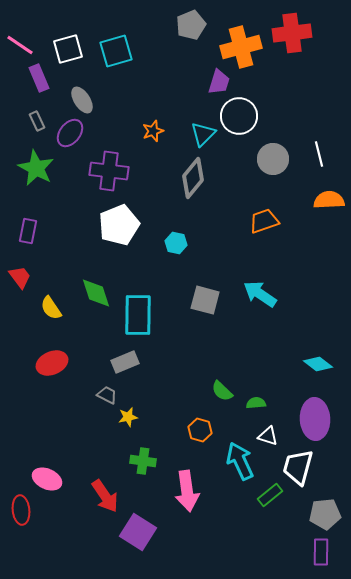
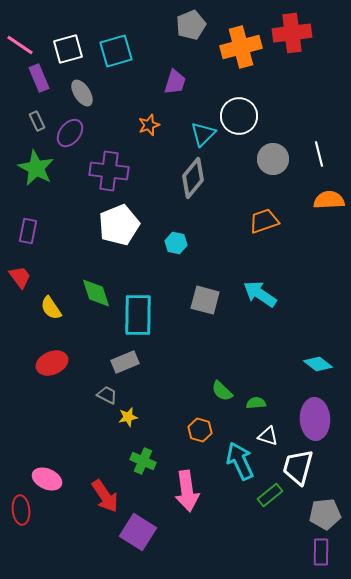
purple trapezoid at (219, 82): moved 44 px left
gray ellipse at (82, 100): moved 7 px up
orange star at (153, 131): moved 4 px left, 6 px up
green cross at (143, 461): rotated 15 degrees clockwise
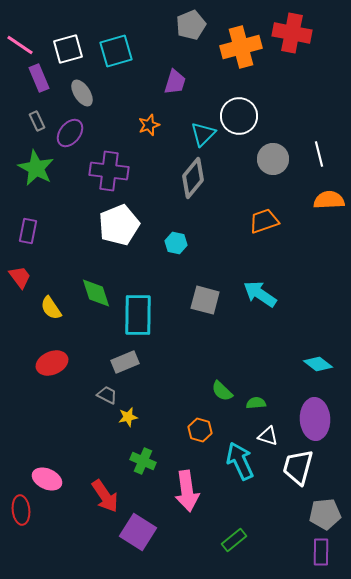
red cross at (292, 33): rotated 18 degrees clockwise
green rectangle at (270, 495): moved 36 px left, 45 px down
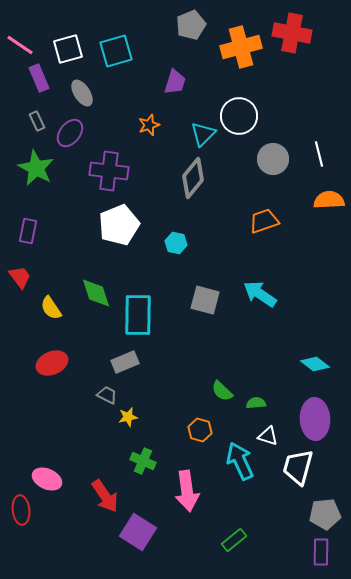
cyan diamond at (318, 364): moved 3 px left
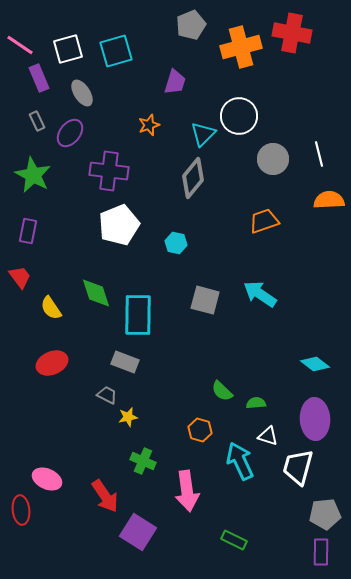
green star at (36, 168): moved 3 px left, 7 px down
gray rectangle at (125, 362): rotated 44 degrees clockwise
green rectangle at (234, 540): rotated 65 degrees clockwise
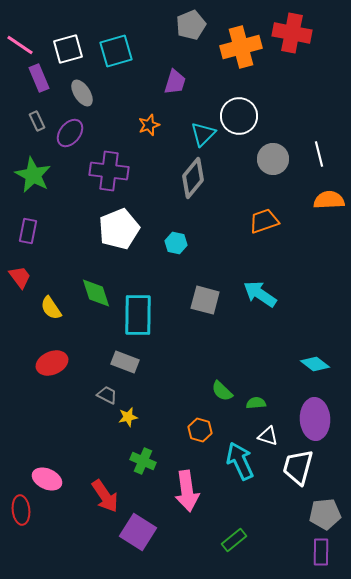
white pentagon at (119, 225): moved 4 px down
green rectangle at (234, 540): rotated 65 degrees counterclockwise
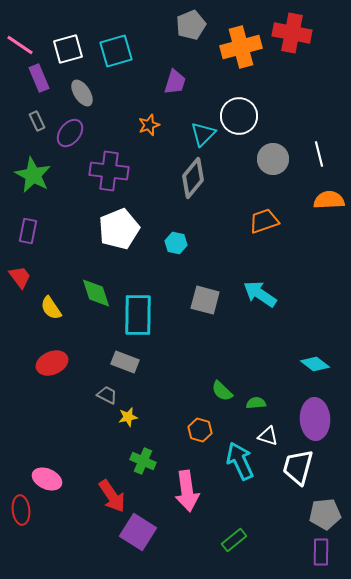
red arrow at (105, 496): moved 7 px right
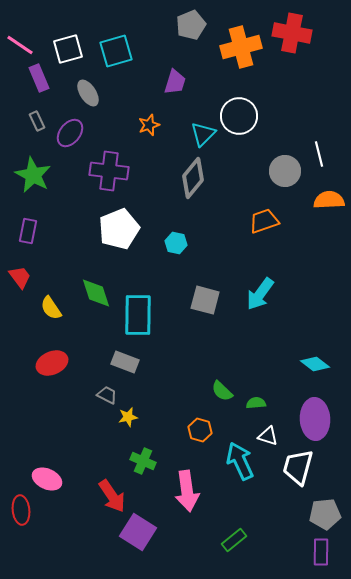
gray ellipse at (82, 93): moved 6 px right
gray circle at (273, 159): moved 12 px right, 12 px down
cyan arrow at (260, 294): rotated 88 degrees counterclockwise
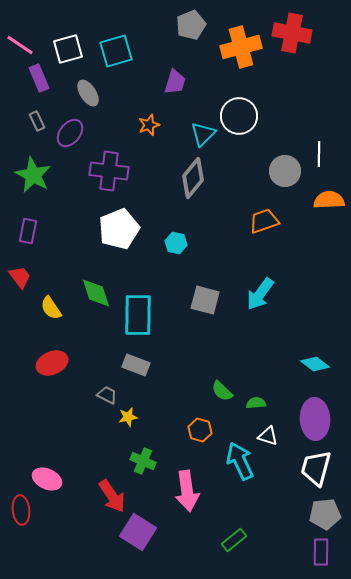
white line at (319, 154): rotated 15 degrees clockwise
gray rectangle at (125, 362): moved 11 px right, 3 px down
white trapezoid at (298, 467): moved 18 px right, 1 px down
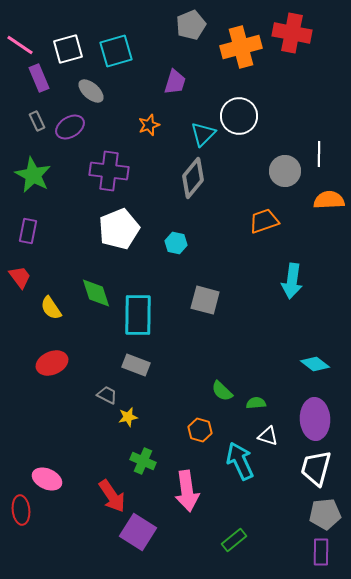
gray ellipse at (88, 93): moved 3 px right, 2 px up; rotated 16 degrees counterclockwise
purple ellipse at (70, 133): moved 6 px up; rotated 20 degrees clockwise
cyan arrow at (260, 294): moved 32 px right, 13 px up; rotated 28 degrees counterclockwise
